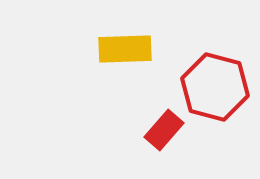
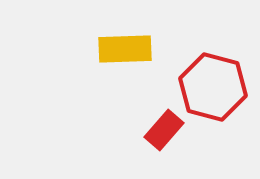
red hexagon: moved 2 px left
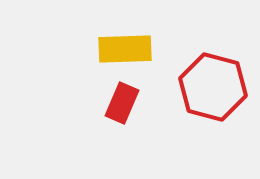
red rectangle: moved 42 px left, 27 px up; rotated 18 degrees counterclockwise
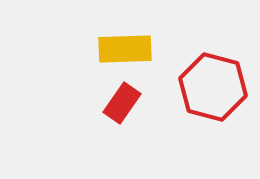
red rectangle: rotated 12 degrees clockwise
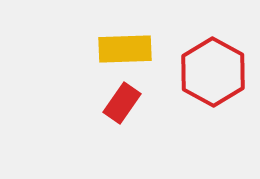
red hexagon: moved 15 px up; rotated 14 degrees clockwise
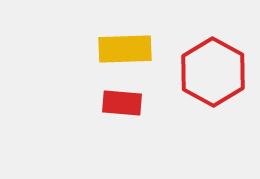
red rectangle: rotated 60 degrees clockwise
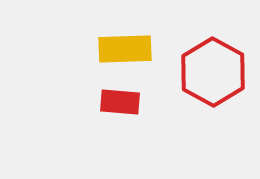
red rectangle: moved 2 px left, 1 px up
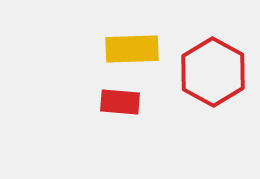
yellow rectangle: moved 7 px right
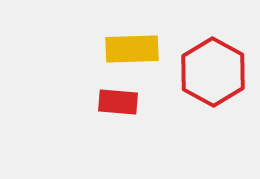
red rectangle: moved 2 px left
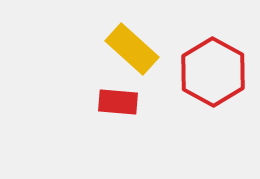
yellow rectangle: rotated 44 degrees clockwise
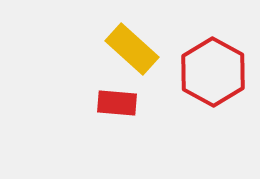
red rectangle: moved 1 px left, 1 px down
